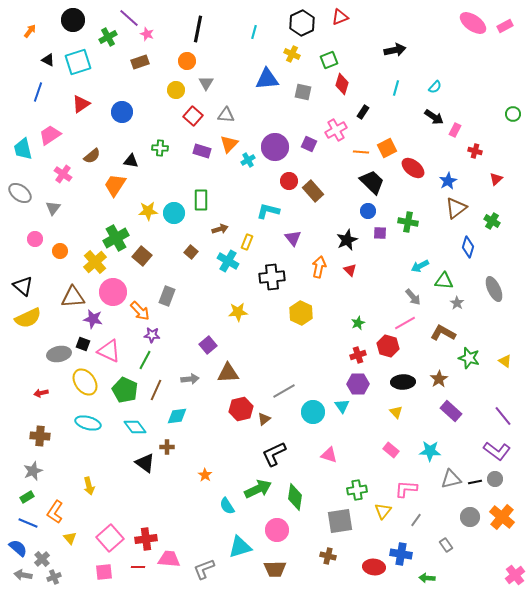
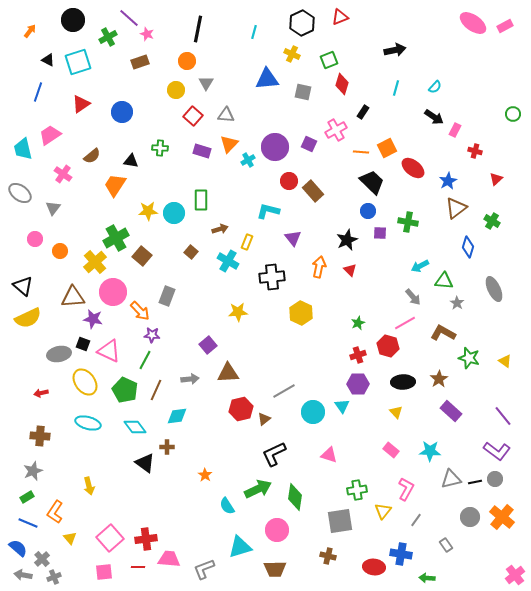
pink L-shape at (406, 489): rotated 115 degrees clockwise
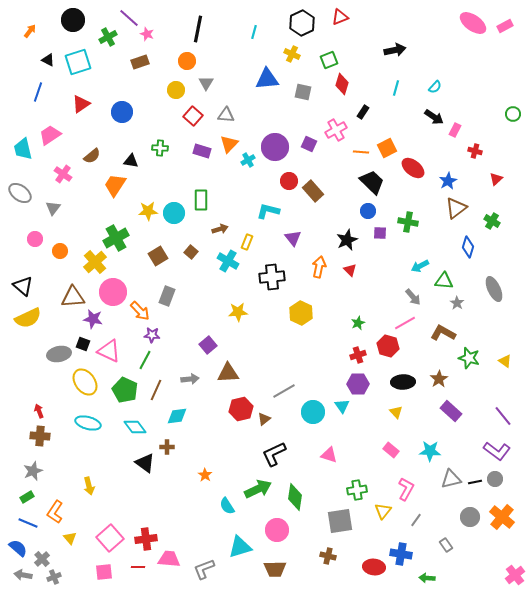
brown square at (142, 256): moved 16 px right; rotated 18 degrees clockwise
red arrow at (41, 393): moved 2 px left, 18 px down; rotated 80 degrees clockwise
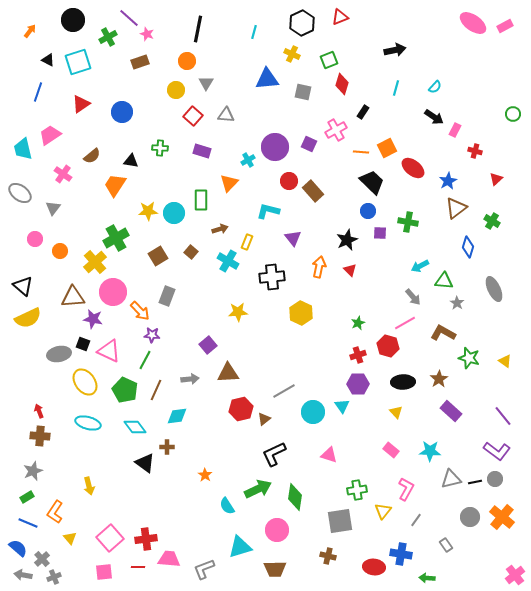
orange triangle at (229, 144): moved 39 px down
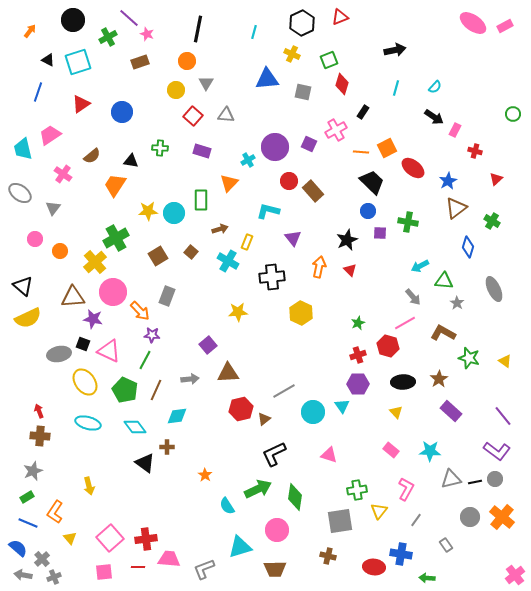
yellow triangle at (383, 511): moved 4 px left
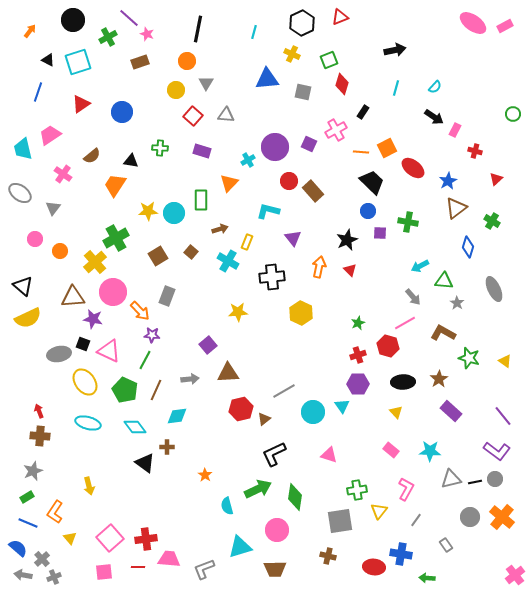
cyan semicircle at (227, 506): rotated 18 degrees clockwise
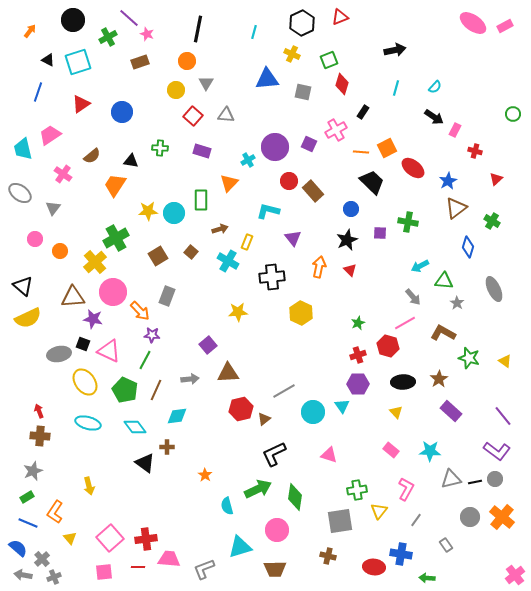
blue circle at (368, 211): moved 17 px left, 2 px up
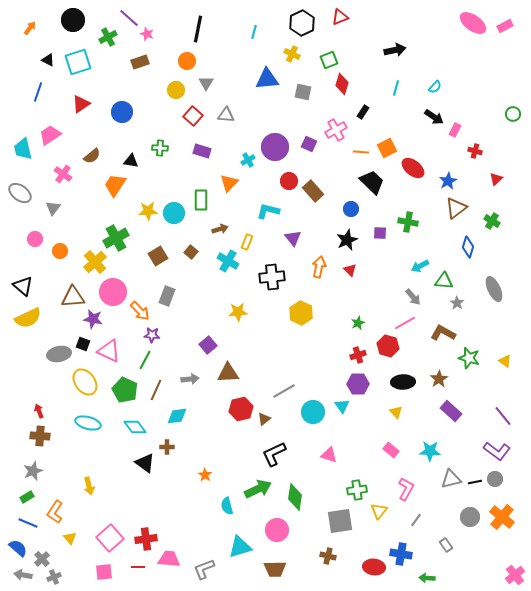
orange arrow at (30, 31): moved 3 px up
